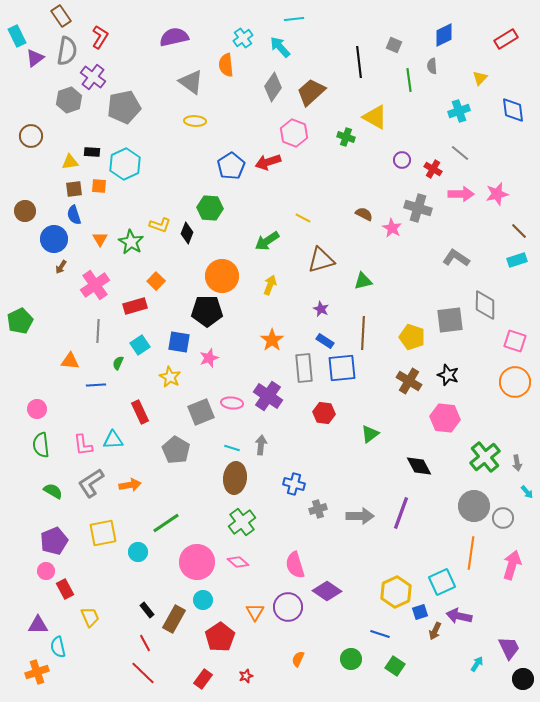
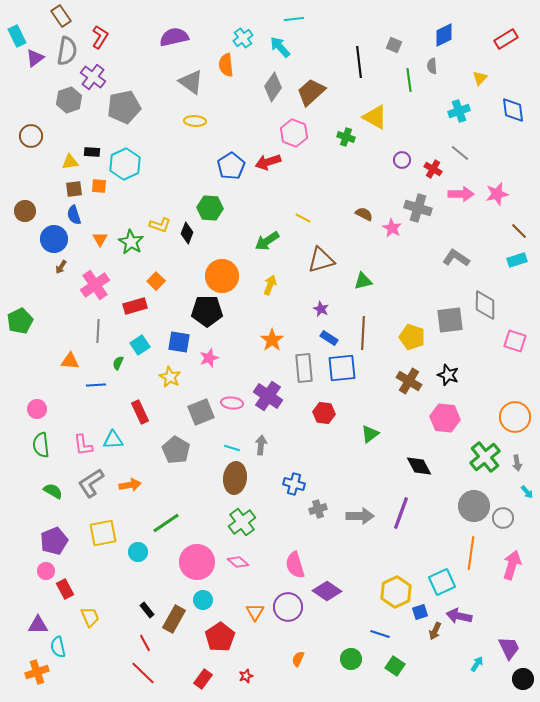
blue rectangle at (325, 341): moved 4 px right, 3 px up
orange circle at (515, 382): moved 35 px down
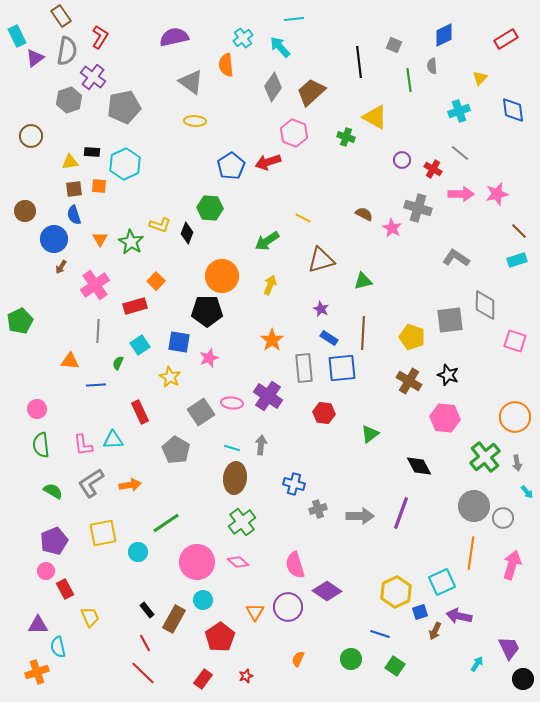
gray square at (201, 412): rotated 12 degrees counterclockwise
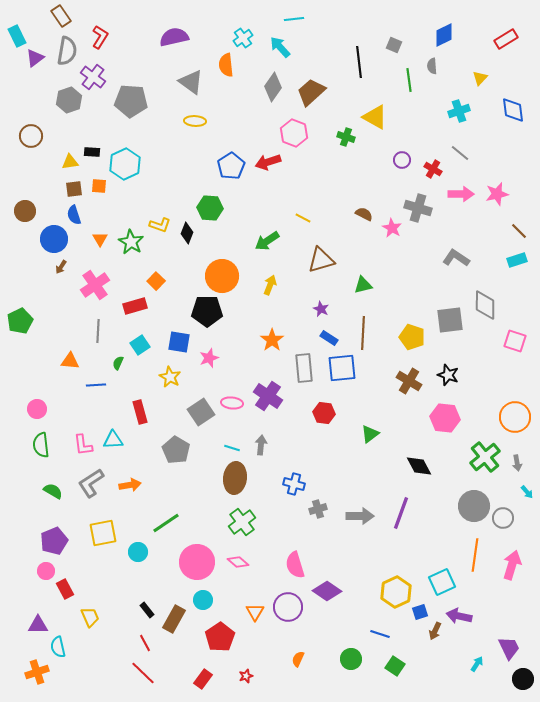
gray pentagon at (124, 107): moved 7 px right, 6 px up; rotated 16 degrees clockwise
green triangle at (363, 281): moved 4 px down
red rectangle at (140, 412): rotated 10 degrees clockwise
orange line at (471, 553): moved 4 px right, 2 px down
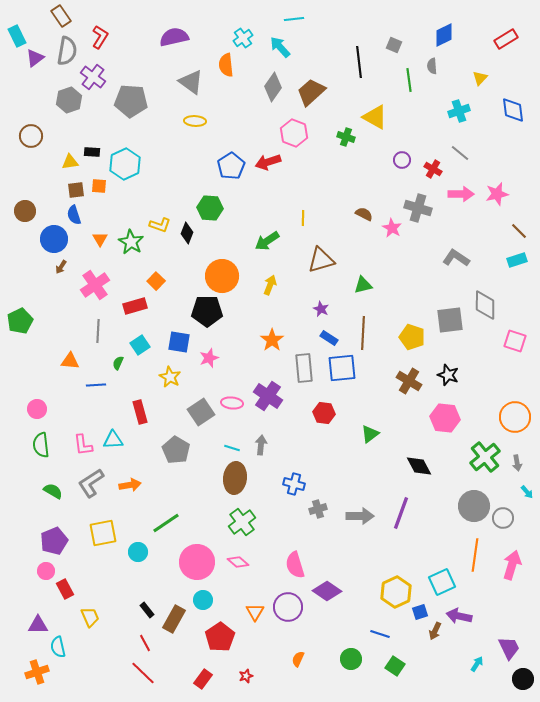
brown square at (74, 189): moved 2 px right, 1 px down
yellow line at (303, 218): rotated 63 degrees clockwise
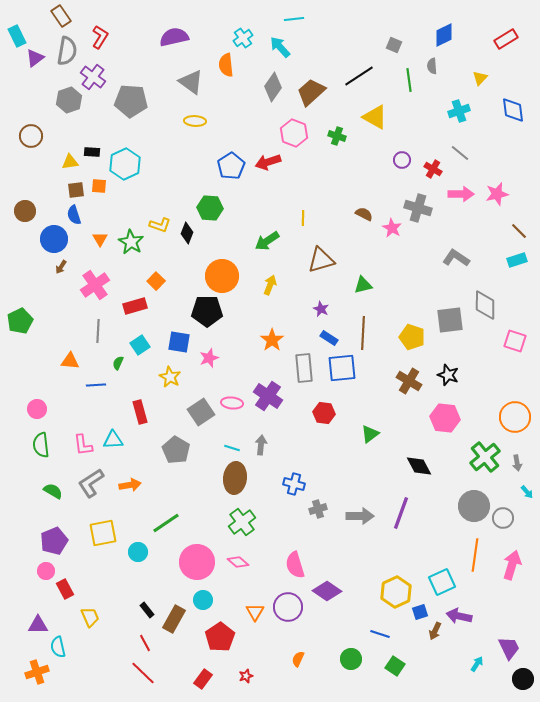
black line at (359, 62): moved 14 px down; rotated 64 degrees clockwise
green cross at (346, 137): moved 9 px left, 1 px up
